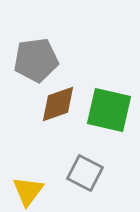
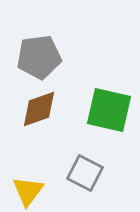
gray pentagon: moved 3 px right, 3 px up
brown diamond: moved 19 px left, 5 px down
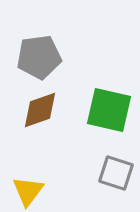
brown diamond: moved 1 px right, 1 px down
gray square: moved 31 px right; rotated 9 degrees counterclockwise
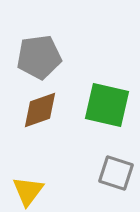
green square: moved 2 px left, 5 px up
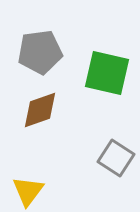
gray pentagon: moved 1 px right, 5 px up
green square: moved 32 px up
gray square: moved 15 px up; rotated 15 degrees clockwise
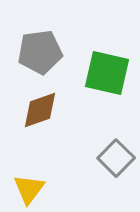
gray square: rotated 12 degrees clockwise
yellow triangle: moved 1 px right, 2 px up
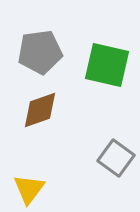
green square: moved 8 px up
gray square: rotated 9 degrees counterclockwise
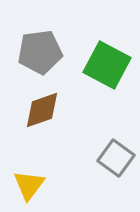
green square: rotated 15 degrees clockwise
brown diamond: moved 2 px right
yellow triangle: moved 4 px up
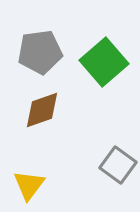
green square: moved 3 px left, 3 px up; rotated 21 degrees clockwise
gray square: moved 2 px right, 7 px down
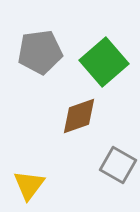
brown diamond: moved 37 px right, 6 px down
gray square: rotated 6 degrees counterclockwise
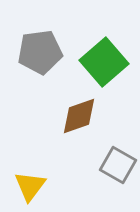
yellow triangle: moved 1 px right, 1 px down
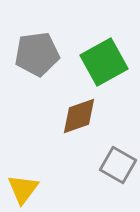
gray pentagon: moved 3 px left, 2 px down
green square: rotated 12 degrees clockwise
yellow triangle: moved 7 px left, 3 px down
